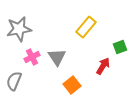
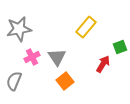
red arrow: moved 2 px up
orange square: moved 7 px left, 4 px up
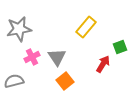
gray semicircle: rotated 54 degrees clockwise
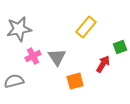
pink cross: moved 1 px right, 1 px up
orange square: moved 10 px right; rotated 24 degrees clockwise
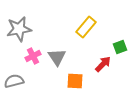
red arrow: rotated 12 degrees clockwise
orange square: rotated 18 degrees clockwise
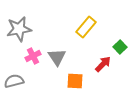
green square: rotated 24 degrees counterclockwise
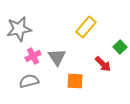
red arrow: rotated 90 degrees clockwise
gray semicircle: moved 15 px right
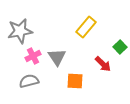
gray star: moved 1 px right, 2 px down
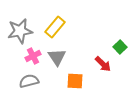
yellow rectangle: moved 31 px left
